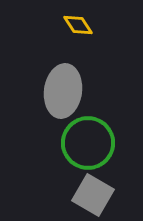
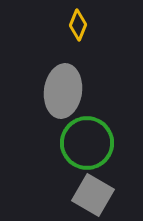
yellow diamond: rotated 56 degrees clockwise
green circle: moved 1 px left
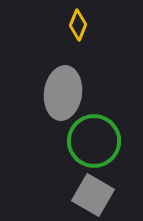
gray ellipse: moved 2 px down
green circle: moved 7 px right, 2 px up
